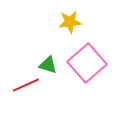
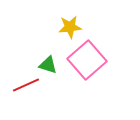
yellow star: moved 5 px down
pink square: moved 3 px up
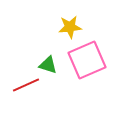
pink square: rotated 18 degrees clockwise
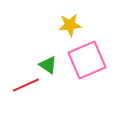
yellow star: moved 2 px up
green triangle: rotated 18 degrees clockwise
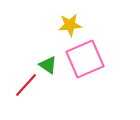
pink square: moved 2 px left, 1 px up
red line: rotated 24 degrees counterclockwise
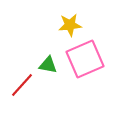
green triangle: rotated 24 degrees counterclockwise
red line: moved 4 px left
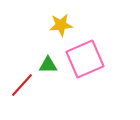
yellow star: moved 9 px left
green triangle: rotated 12 degrees counterclockwise
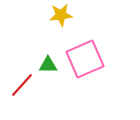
yellow star: moved 10 px up
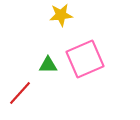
red line: moved 2 px left, 8 px down
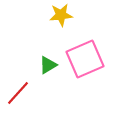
green triangle: rotated 30 degrees counterclockwise
red line: moved 2 px left
